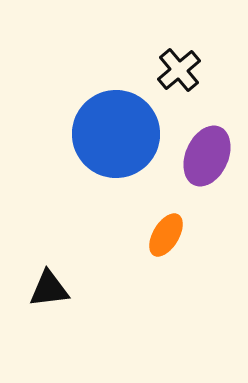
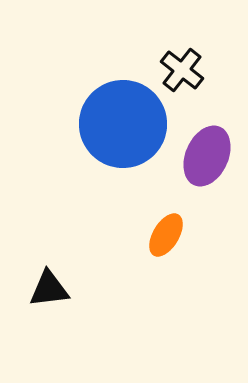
black cross: moved 3 px right; rotated 12 degrees counterclockwise
blue circle: moved 7 px right, 10 px up
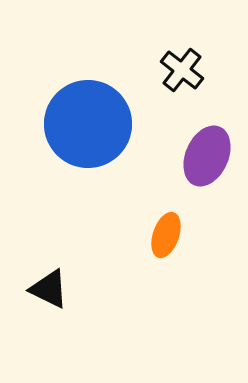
blue circle: moved 35 px left
orange ellipse: rotated 12 degrees counterclockwise
black triangle: rotated 33 degrees clockwise
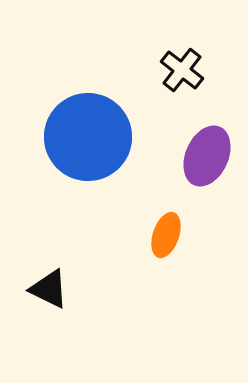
blue circle: moved 13 px down
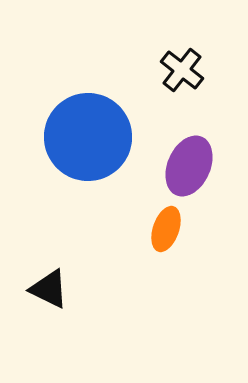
purple ellipse: moved 18 px left, 10 px down
orange ellipse: moved 6 px up
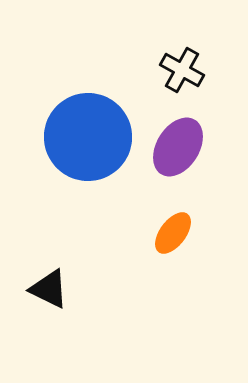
black cross: rotated 9 degrees counterclockwise
purple ellipse: moved 11 px left, 19 px up; rotated 8 degrees clockwise
orange ellipse: moved 7 px right, 4 px down; rotated 18 degrees clockwise
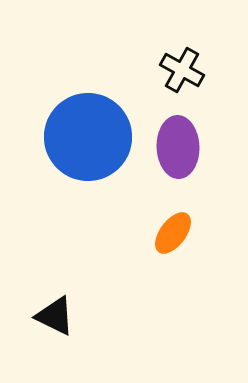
purple ellipse: rotated 34 degrees counterclockwise
black triangle: moved 6 px right, 27 px down
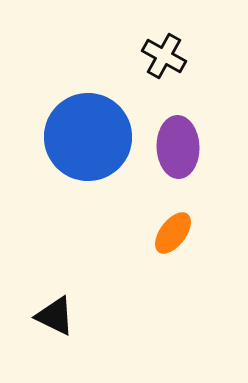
black cross: moved 18 px left, 14 px up
